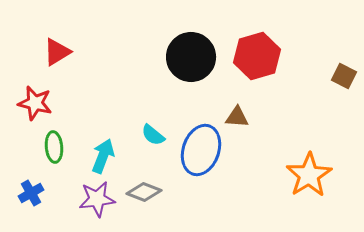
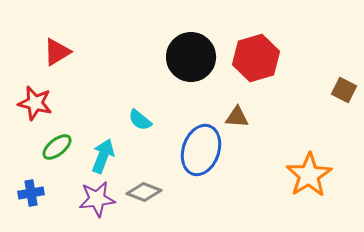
red hexagon: moved 1 px left, 2 px down
brown square: moved 14 px down
cyan semicircle: moved 13 px left, 15 px up
green ellipse: moved 3 px right; rotated 56 degrees clockwise
blue cross: rotated 20 degrees clockwise
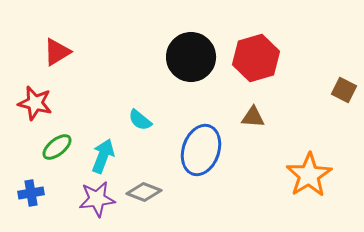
brown triangle: moved 16 px right
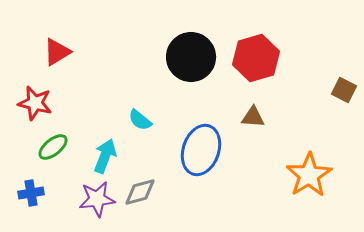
green ellipse: moved 4 px left
cyan arrow: moved 2 px right
gray diamond: moved 4 px left; rotated 36 degrees counterclockwise
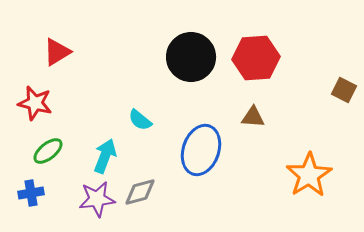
red hexagon: rotated 12 degrees clockwise
green ellipse: moved 5 px left, 4 px down
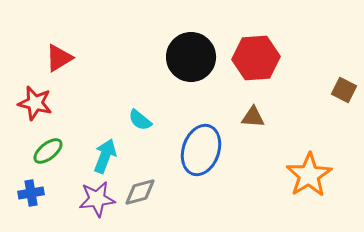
red triangle: moved 2 px right, 6 px down
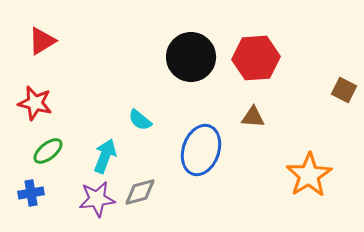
red triangle: moved 17 px left, 17 px up
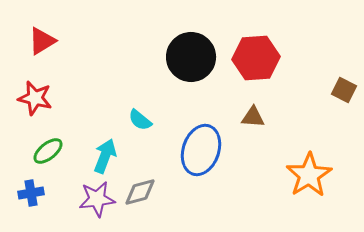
red star: moved 5 px up
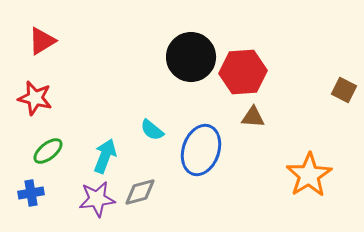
red hexagon: moved 13 px left, 14 px down
cyan semicircle: moved 12 px right, 10 px down
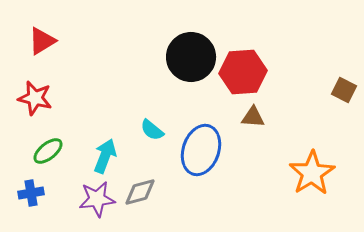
orange star: moved 3 px right, 2 px up
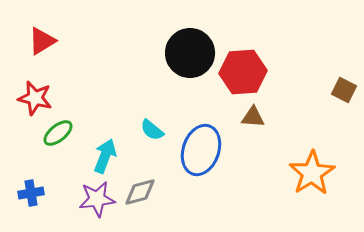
black circle: moved 1 px left, 4 px up
green ellipse: moved 10 px right, 18 px up
